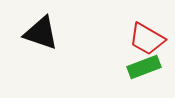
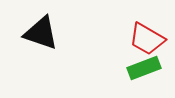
green rectangle: moved 1 px down
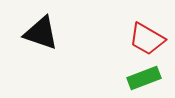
green rectangle: moved 10 px down
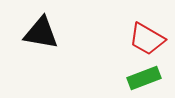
black triangle: rotated 9 degrees counterclockwise
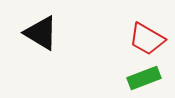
black triangle: rotated 21 degrees clockwise
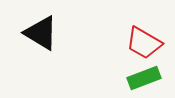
red trapezoid: moved 3 px left, 4 px down
